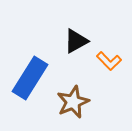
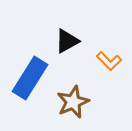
black triangle: moved 9 px left
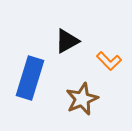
blue rectangle: rotated 15 degrees counterclockwise
brown star: moved 9 px right, 3 px up
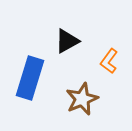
orange L-shape: rotated 80 degrees clockwise
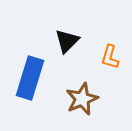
black triangle: rotated 16 degrees counterclockwise
orange L-shape: moved 1 px right, 4 px up; rotated 20 degrees counterclockwise
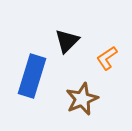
orange L-shape: moved 3 px left, 1 px down; rotated 40 degrees clockwise
blue rectangle: moved 2 px right, 2 px up
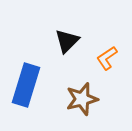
blue rectangle: moved 6 px left, 9 px down
brown star: rotated 8 degrees clockwise
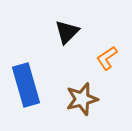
black triangle: moved 9 px up
blue rectangle: rotated 33 degrees counterclockwise
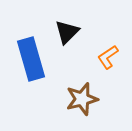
orange L-shape: moved 1 px right, 1 px up
blue rectangle: moved 5 px right, 26 px up
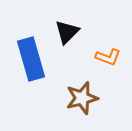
orange L-shape: rotated 125 degrees counterclockwise
brown star: moved 1 px up
